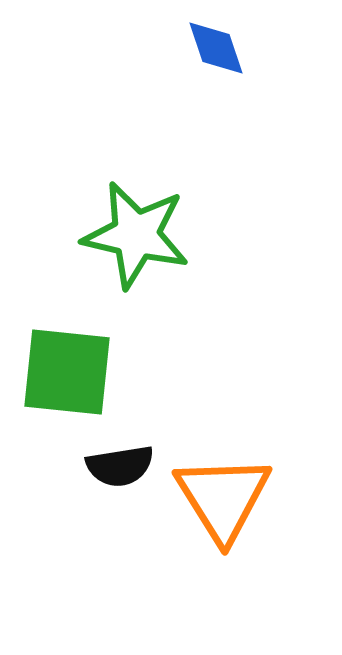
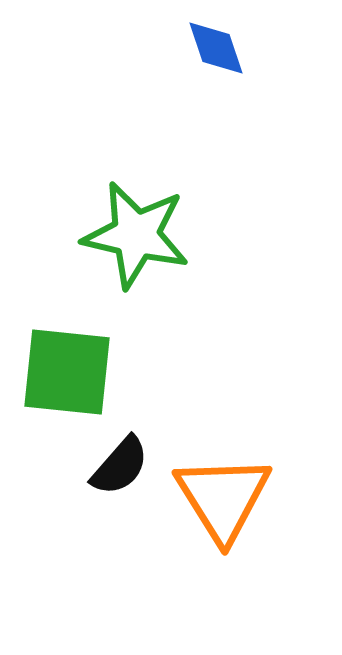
black semicircle: rotated 40 degrees counterclockwise
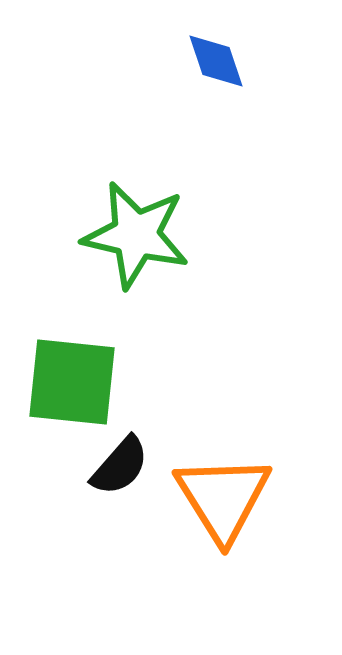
blue diamond: moved 13 px down
green square: moved 5 px right, 10 px down
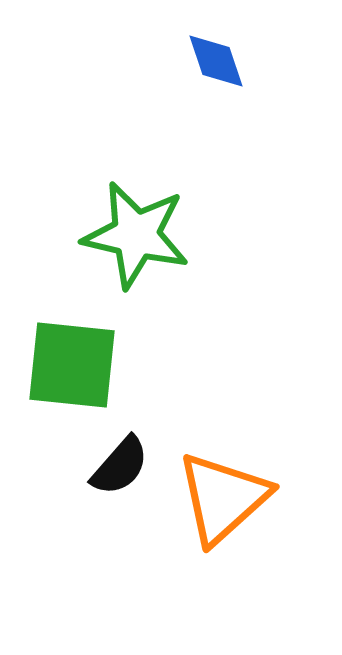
green square: moved 17 px up
orange triangle: rotated 20 degrees clockwise
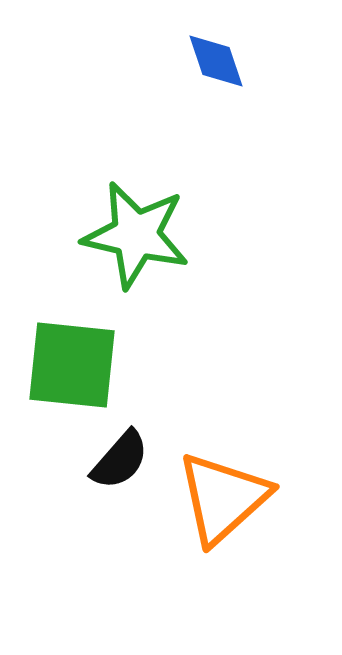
black semicircle: moved 6 px up
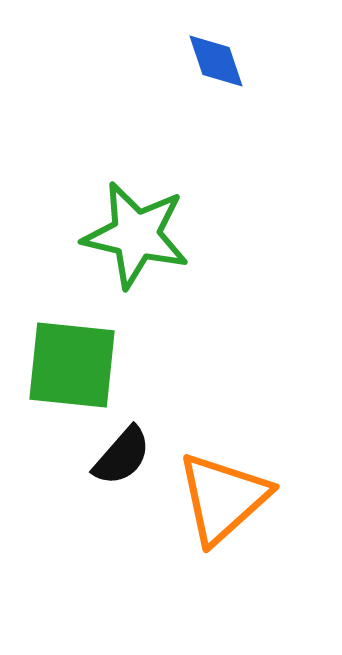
black semicircle: moved 2 px right, 4 px up
